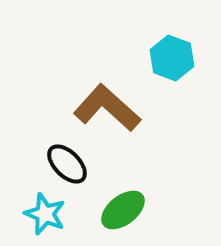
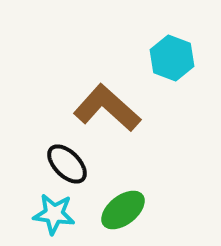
cyan star: moved 9 px right; rotated 15 degrees counterclockwise
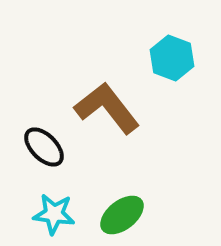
brown L-shape: rotated 10 degrees clockwise
black ellipse: moved 23 px left, 17 px up
green ellipse: moved 1 px left, 5 px down
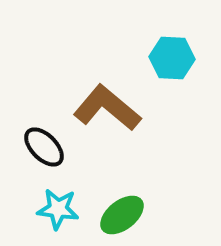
cyan hexagon: rotated 18 degrees counterclockwise
brown L-shape: rotated 12 degrees counterclockwise
cyan star: moved 4 px right, 5 px up
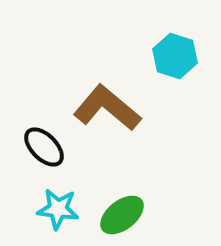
cyan hexagon: moved 3 px right, 2 px up; rotated 15 degrees clockwise
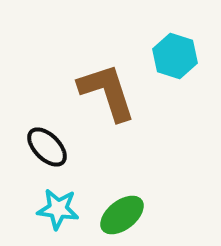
brown L-shape: moved 16 px up; rotated 32 degrees clockwise
black ellipse: moved 3 px right
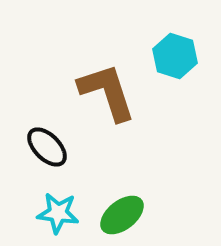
cyan star: moved 4 px down
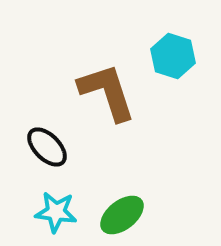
cyan hexagon: moved 2 px left
cyan star: moved 2 px left, 1 px up
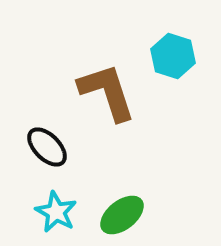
cyan star: rotated 21 degrees clockwise
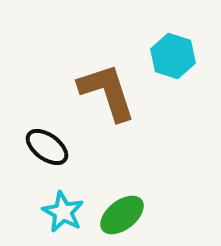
black ellipse: rotated 9 degrees counterclockwise
cyan star: moved 7 px right
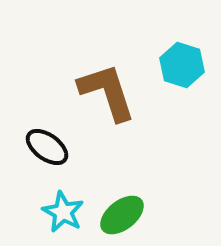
cyan hexagon: moved 9 px right, 9 px down
